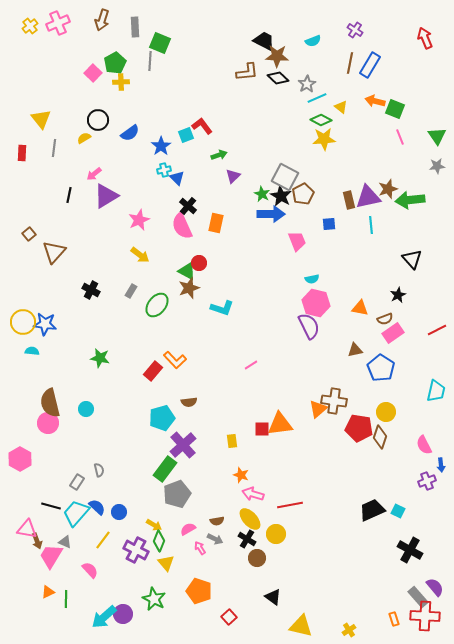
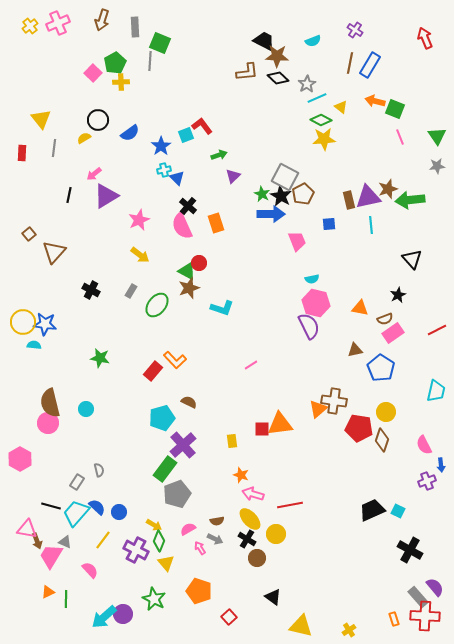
orange rectangle at (216, 223): rotated 30 degrees counterclockwise
cyan semicircle at (32, 351): moved 2 px right, 6 px up
brown semicircle at (189, 402): rotated 147 degrees counterclockwise
brown diamond at (380, 437): moved 2 px right, 3 px down
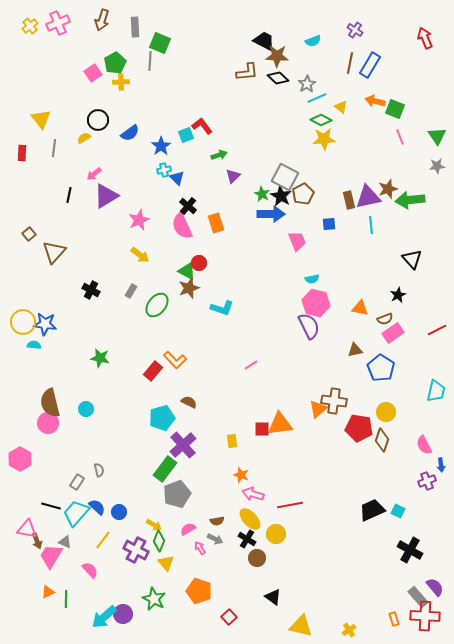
pink square at (93, 73): rotated 12 degrees clockwise
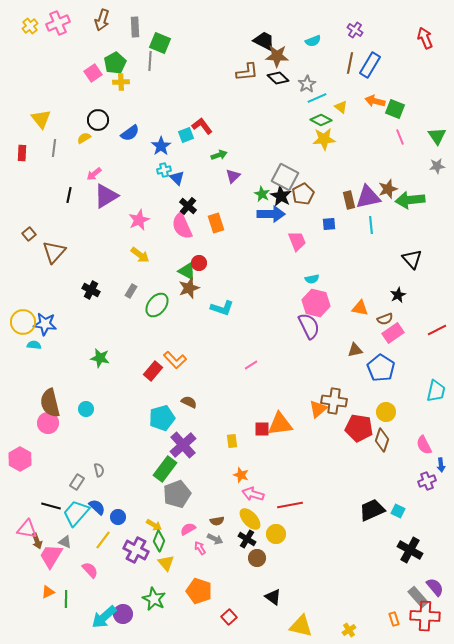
blue circle at (119, 512): moved 1 px left, 5 px down
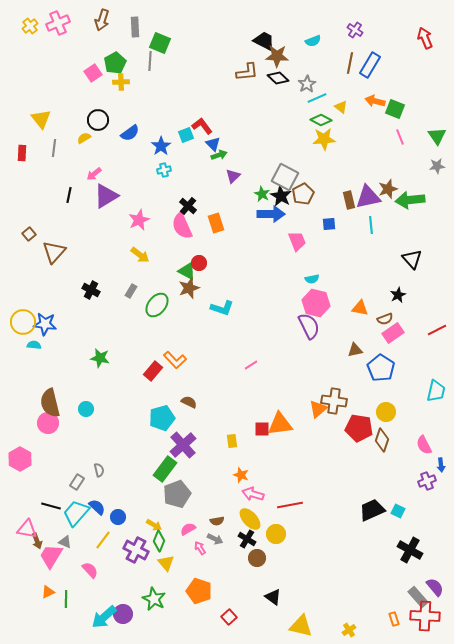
blue triangle at (177, 178): moved 36 px right, 34 px up
